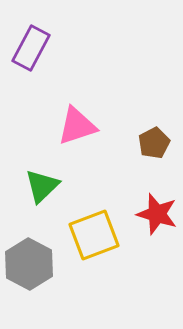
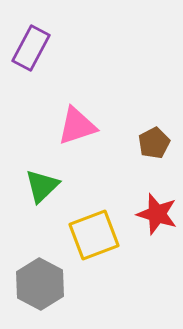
gray hexagon: moved 11 px right, 20 px down
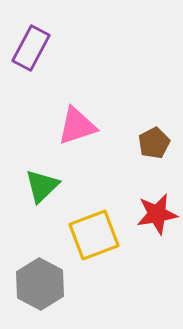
red star: rotated 27 degrees counterclockwise
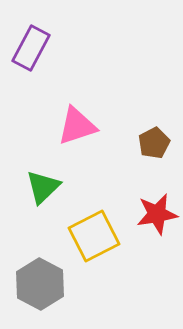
green triangle: moved 1 px right, 1 px down
yellow square: moved 1 px down; rotated 6 degrees counterclockwise
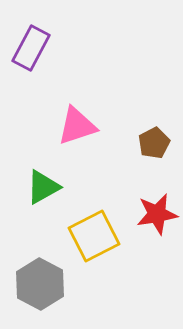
green triangle: rotated 15 degrees clockwise
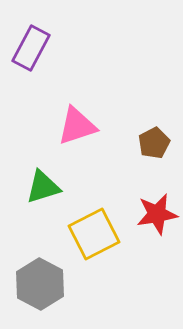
green triangle: rotated 12 degrees clockwise
yellow square: moved 2 px up
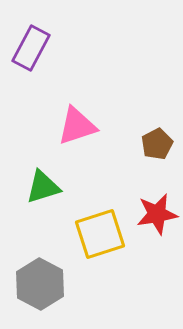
brown pentagon: moved 3 px right, 1 px down
yellow square: moved 6 px right; rotated 9 degrees clockwise
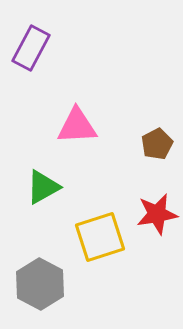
pink triangle: rotated 15 degrees clockwise
green triangle: rotated 12 degrees counterclockwise
yellow square: moved 3 px down
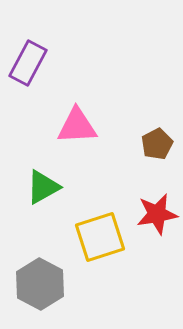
purple rectangle: moved 3 px left, 15 px down
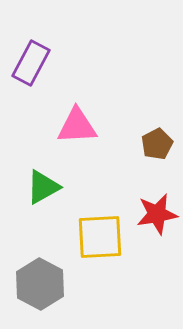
purple rectangle: moved 3 px right
yellow square: rotated 15 degrees clockwise
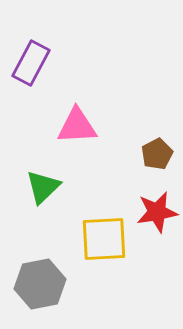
brown pentagon: moved 10 px down
green triangle: rotated 15 degrees counterclockwise
red star: moved 2 px up
yellow square: moved 4 px right, 2 px down
gray hexagon: rotated 21 degrees clockwise
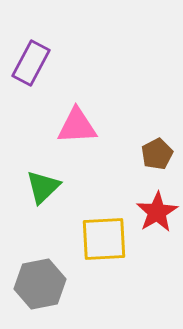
red star: rotated 21 degrees counterclockwise
